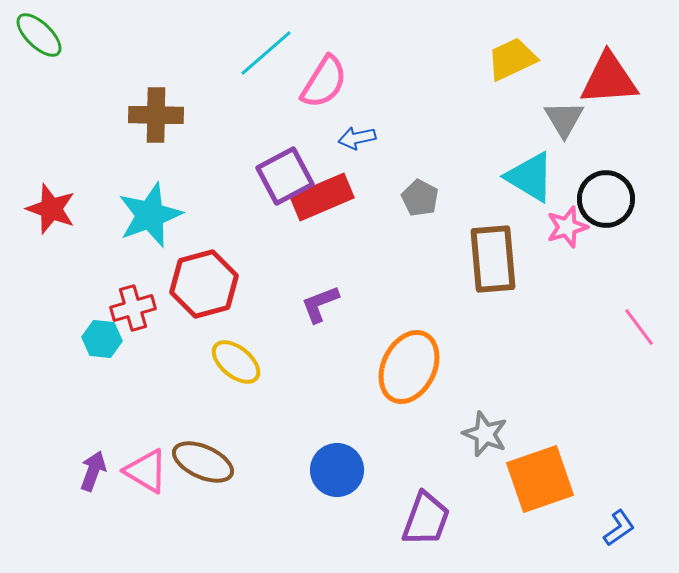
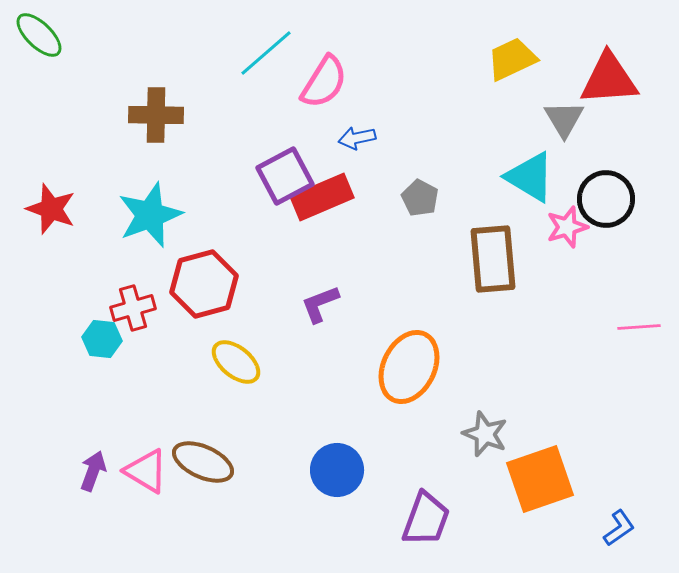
pink line: rotated 57 degrees counterclockwise
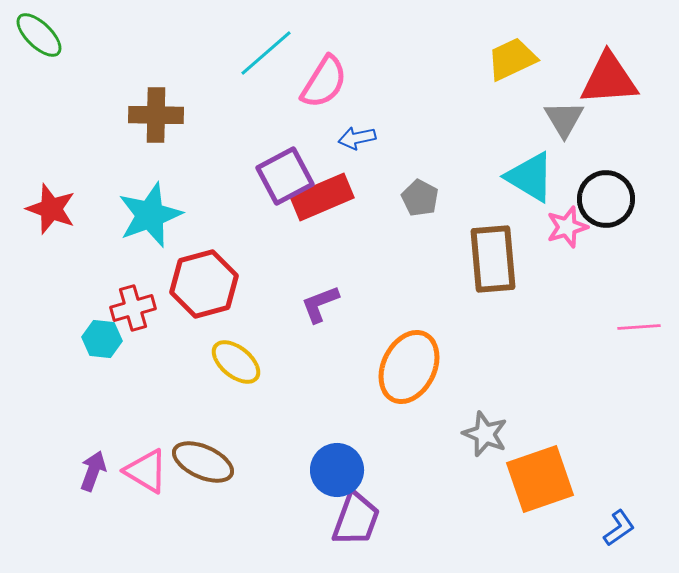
purple trapezoid: moved 70 px left
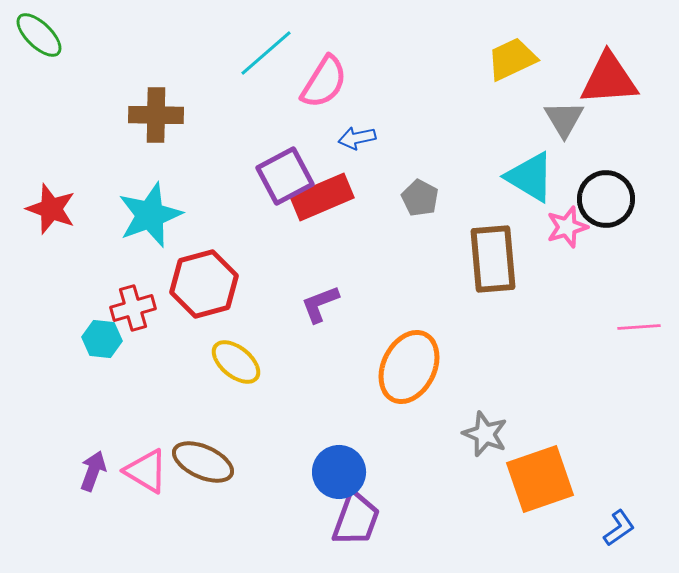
blue circle: moved 2 px right, 2 px down
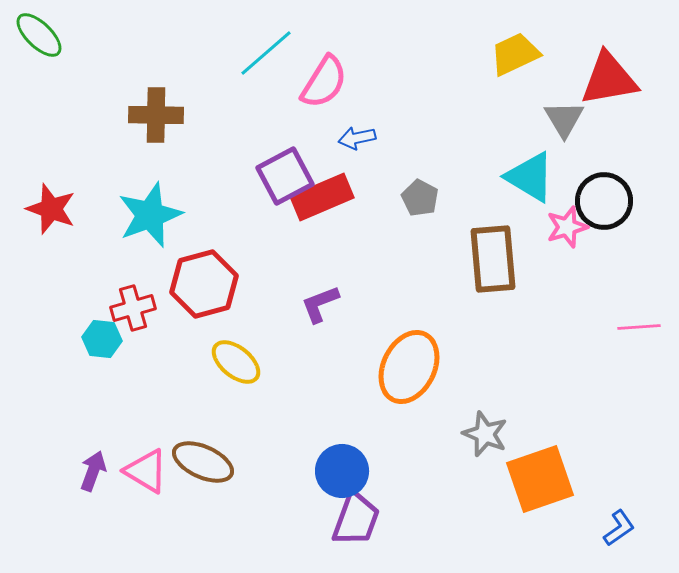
yellow trapezoid: moved 3 px right, 5 px up
red triangle: rotated 6 degrees counterclockwise
black circle: moved 2 px left, 2 px down
blue circle: moved 3 px right, 1 px up
